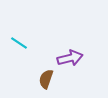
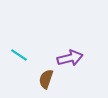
cyan line: moved 12 px down
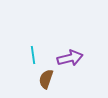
cyan line: moved 14 px right; rotated 48 degrees clockwise
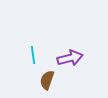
brown semicircle: moved 1 px right, 1 px down
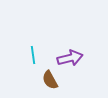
brown semicircle: moved 3 px right; rotated 48 degrees counterclockwise
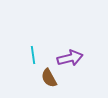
brown semicircle: moved 1 px left, 2 px up
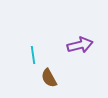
purple arrow: moved 10 px right, 13 px up
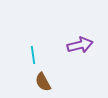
brown semicircle: moved 6 px left, 4 px down
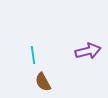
purple arrow: moved 8 px right, 6 px down
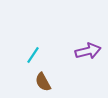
cyan line: rotated 42 degrees clockwise
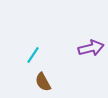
purple arrow: moved 3 px right, 3 px up
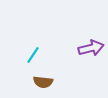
brown semicircle: rotated 54 degrees counterclockwise
